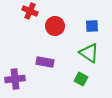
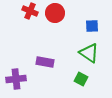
red circle: moved 13 px up
purple cross: moved 1 px right
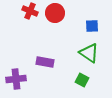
green square: moved 1 px right, 1 px down
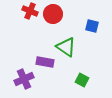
red circle: moved 2 px left, 1 px down
blue square: rotated 16 degrees clockwise
green triangle: moved 23 px left, 6 px up
purple cross: moved 8 px right; rotated 18 degrees counterclockwise
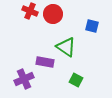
green square: moved 6 px left
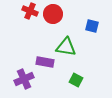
green triangle: rotated 25 degrees counterclockwise
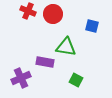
red cross: moved 2 px left
purple cross: moved 3 px left, 1 px up
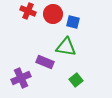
blue square: moved 19 px left, 4 px up
purple rectangle: rotated 12 degrees clockwise
green square: rotated 24 degrees clockwise
